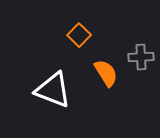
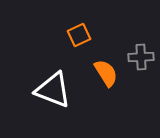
orange square: rotated 20 degrees clockwise
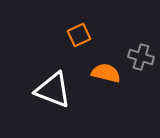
gray cross: rotated 20 degrees clockwise
orange semicircle: rotated 44 degrees counterclockwise
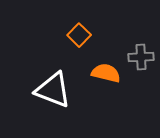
orange square: rotated 20 degrees counterclockwise
gray cross: rotated 20 degrees counterclockwise
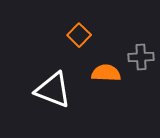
orange semicircle: rotated 12 degrees counterclockwise
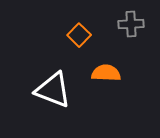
gray cross: moved 10 px left, 33 px up
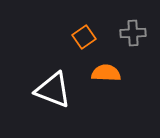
gray cross: moved 2 px right, 9 px down
orange square: moved 5 px right, 2 px down; rotated 10 degrees clockwise
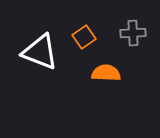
white triangle: moved 13 px left, 38 px up
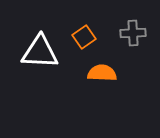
white triangle: rotated 18 degrees counterclockwise
orange semicircle: moved 4 px left
